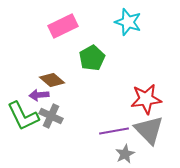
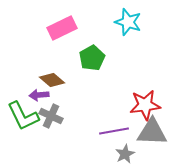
pink rectangle: moved 1 px left, 2 px down
red star: moved 1 px left, 6 px down
gray triangle: moved 3 px right, 2 px down; rotated 44 degrees counterclockwise
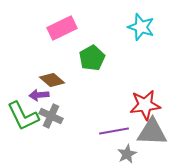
cyan star: moved 13 px right, 5 px down
gray star: moved 2 px right
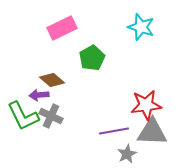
red star: moved 1 px right
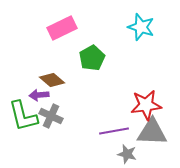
green L-shape: rotated 12 degrees clockwise
gray star: rotated 30 degrees counterclockwise
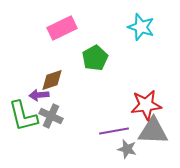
green pentagon: moved 3 px right
brown diamond: rotated 60 degrees counterclockwise
gray triangle: moved 1 px right, 1 px up
gray star: moved 5 px up
